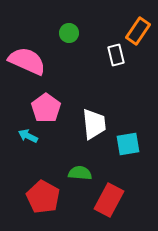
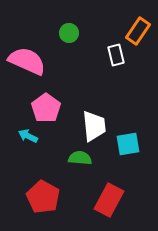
white trapezoid: moved 2 px down
green semicircle: moved 15 px up
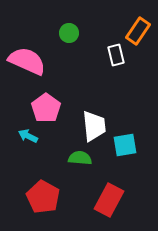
cyan square: moved 3 px left, 1 px down
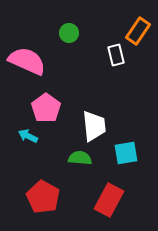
cyan square: moved 1 px right, 8 px down
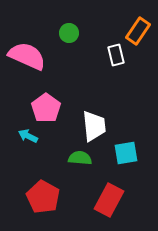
pink semicircle: moved 5 px up
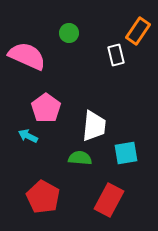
white trapezoid: rotated 12 degrees clockwise
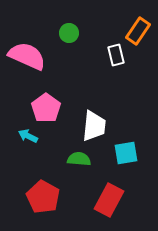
green semicircle: moved 1 px left, 1 px down
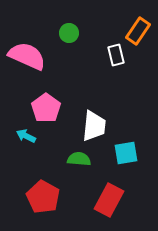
cyan arrow: moved 2 px left
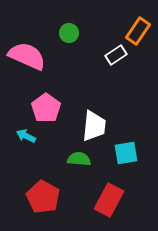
white rectangle: rotated 70 degrees clockwise
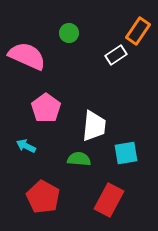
cyan arrow: moved 10 px down
